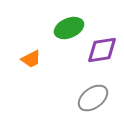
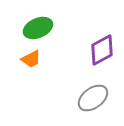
green ellipse: moved 31 px left
purple diamond: rotated 20 degrees counterclockwise
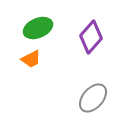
purple diamond: moved 11 px left, 13 px up; rotated 20 degrees counterclockwise
gray ellipse: rotated 12 degrees counterclockwise
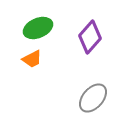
purple diamond: moved 1 px left
orange trapezoid: moved 1 px right
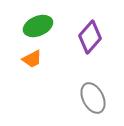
green ellipse: moved 2 px up
gray ellipse: rotated 68 degrees counterclockwise
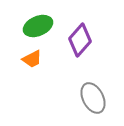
purple diamond: moved 10 px left, 3 px down
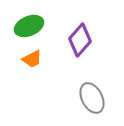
green ellipse: moved 9 px left
gray ellipse: moved 1 px left
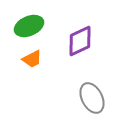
purple diamond: moved 1 px down; rotated 24 degrees clockwise
